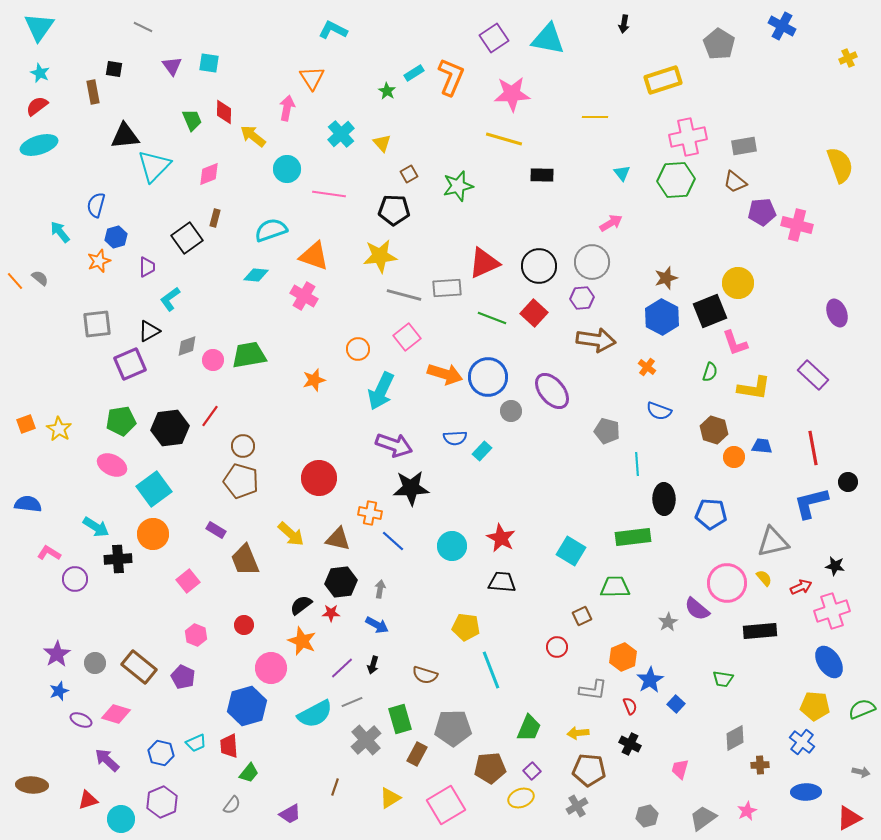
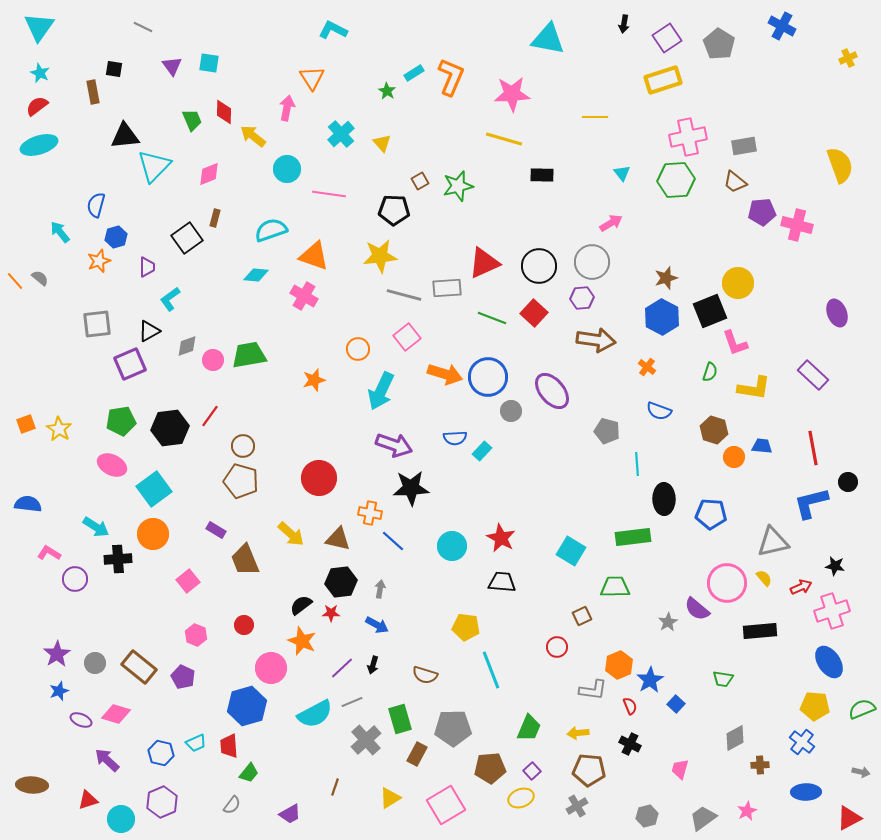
purple square at (494, 38): moved 173 px right
brown square at (409, 174): moved 11 px right, 7 px down
orange hexagon at (623, 657): moved 4 px left, 8 px down
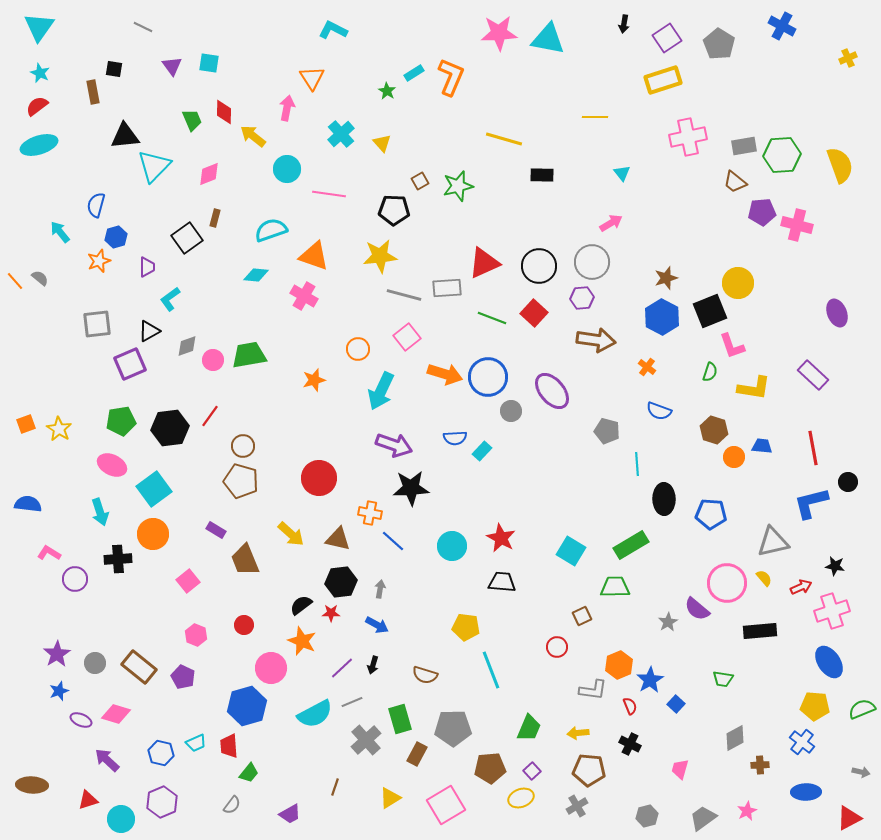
pink star at (512, 94): moved 13 px left, 61 px up
green hexagon at (676, 180): moved 106 px right, 25 px up
pink L-shape at (735, 343): moved 3 px left, 3 px down
cyan arrow at (96, 527): moved 4 px right, 15 px up; rotated 40 degrees clockwise
green rectangle at (633, 537): moved 2 px left, 8 px down; rotated 24 degrees counterclockwise
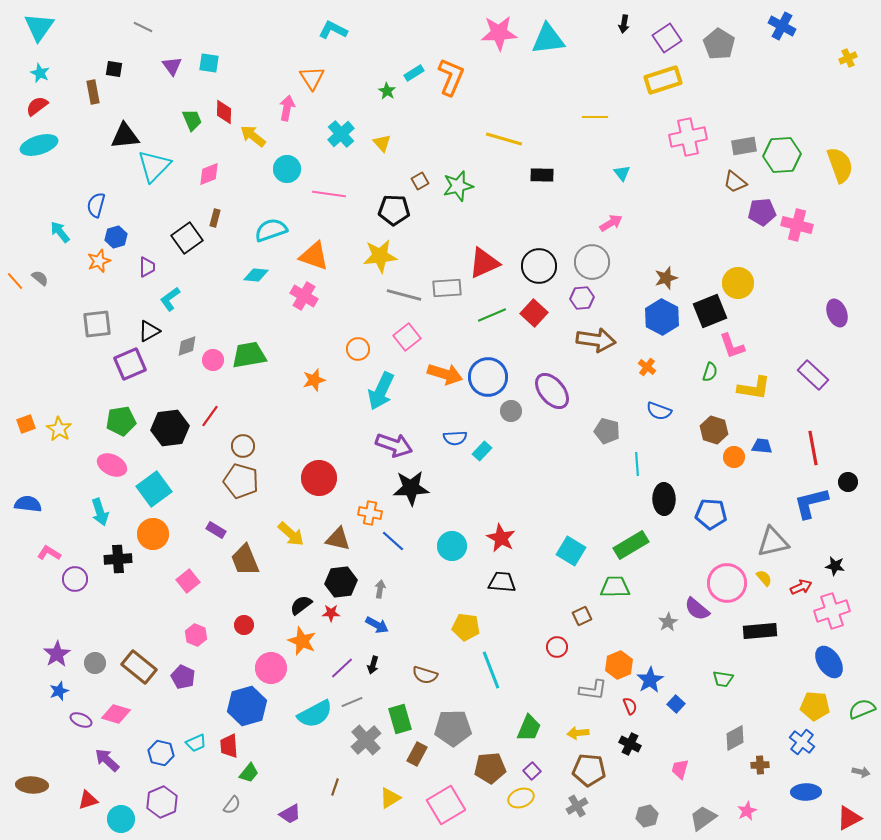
cyan triangle at (548, 39): rotated 18 degrees counterclockwise
green line at (492, 318): moved 3 px up; rotated 44 degrees counterclockwise
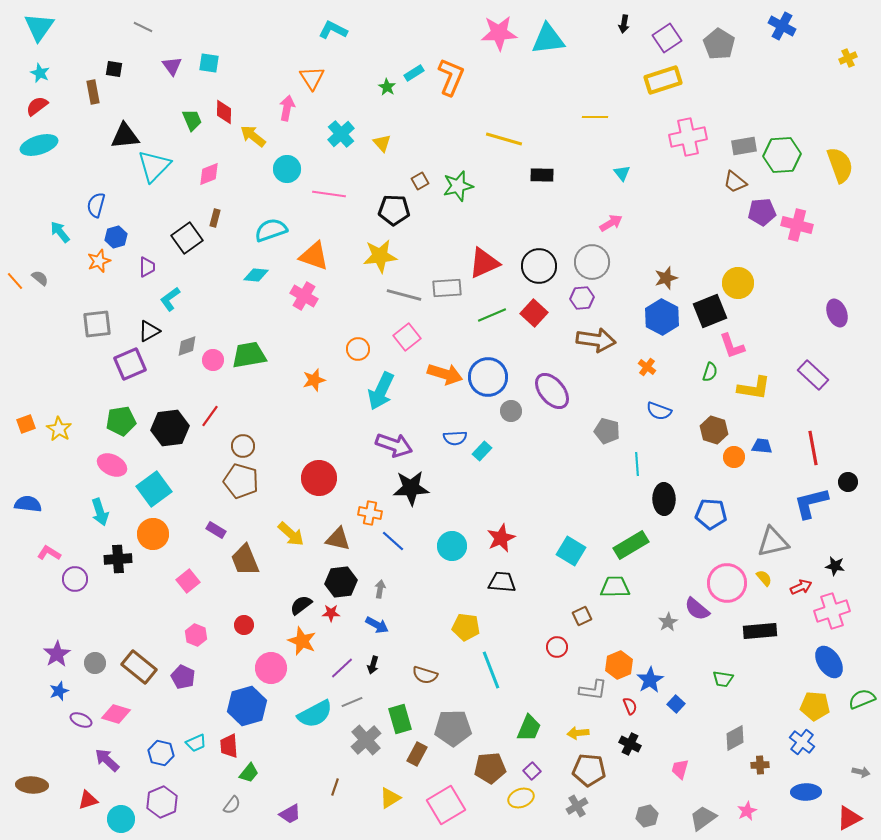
green star at (387, 91): moved 4 px up
red star at (501, 538): rotated 20 degrees clockwise
green semicircle at (862, 709): moved 10 px up
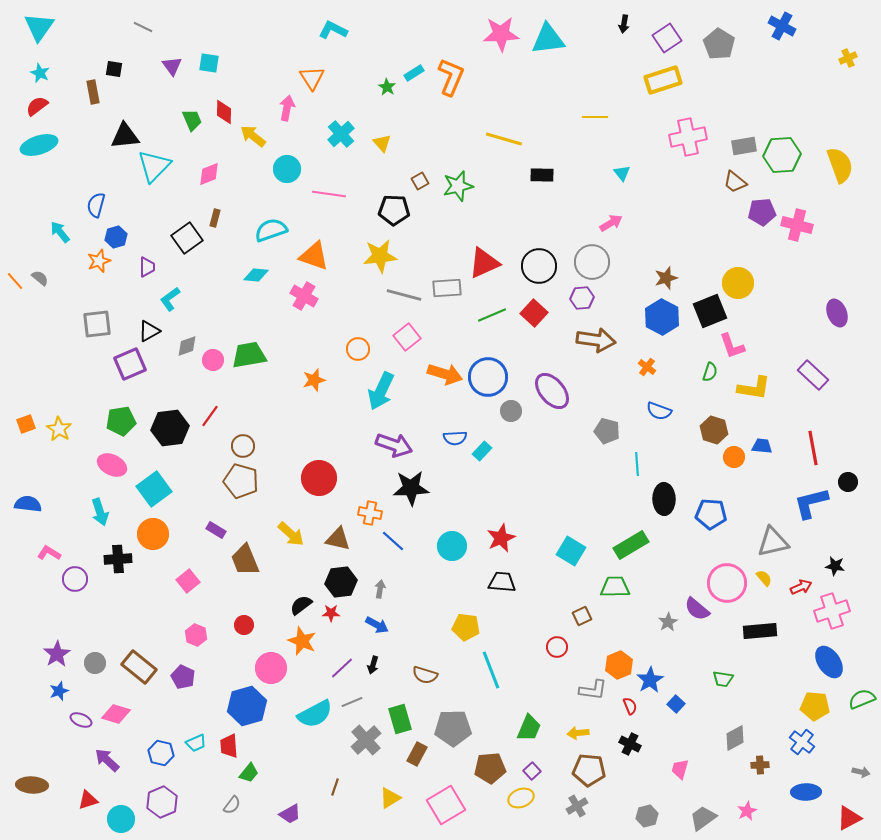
pink star at (499, 33): moved 2 px right, 1 px down
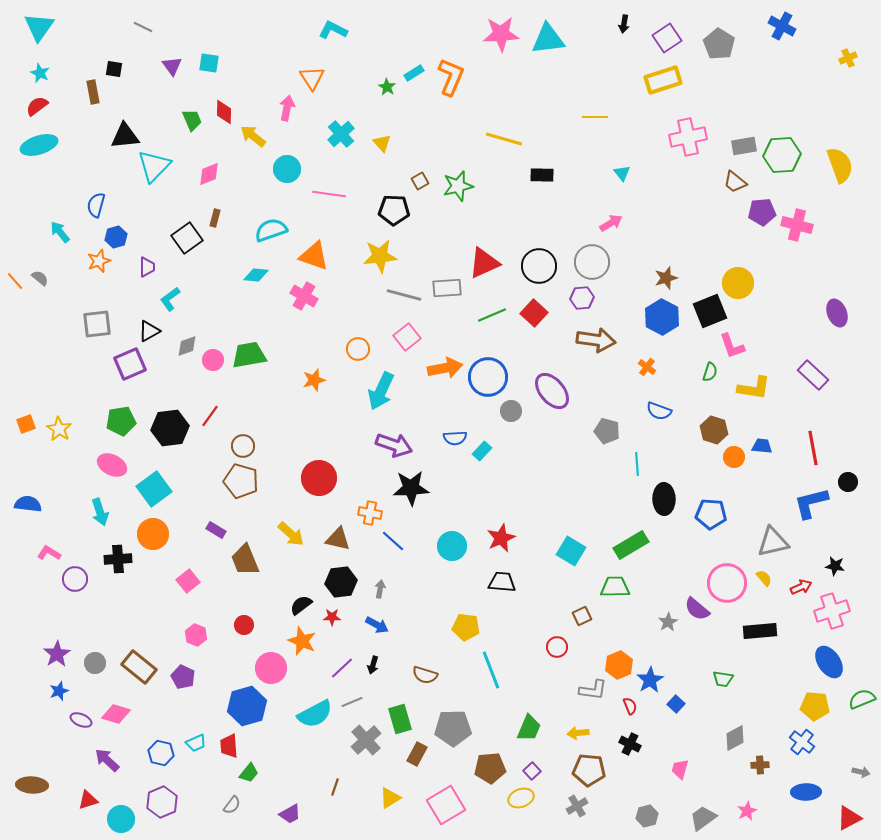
orange arrow at (445, 374): moved 6 px up; rotated 28 degrees counterclockwise
red star at (331, 613): moved 1 px right, 4 px down
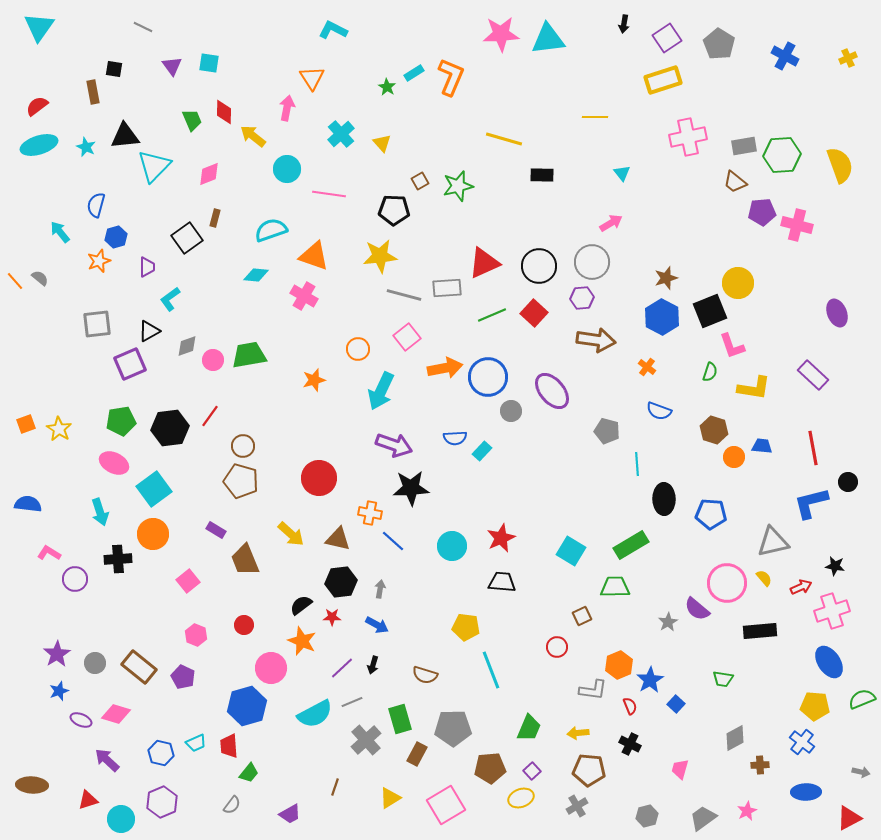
blue cross at (782, 26): moved 3 px right, 30 px down
cyan star at (40, 73): moved 46 px right, 74 px down
pink ellipse at (112, 465): moved 2 px right, 2 px up
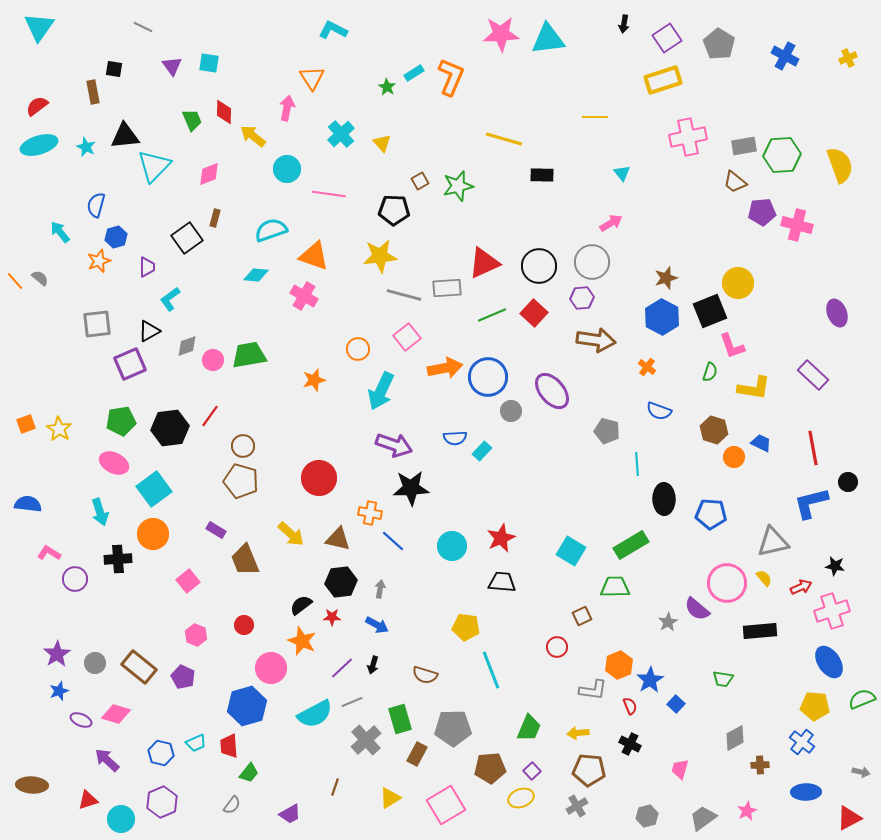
blue trapezoid at (762, 446): moved 1 px left, 3 px up; rotated 20 degrees clockwise
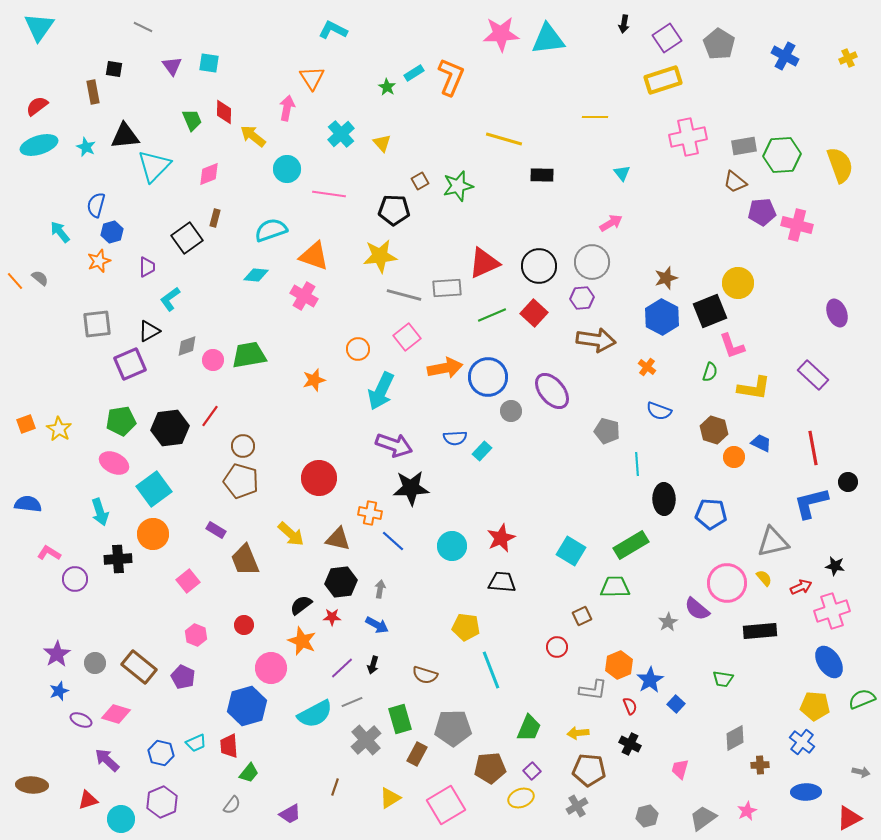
blue hexagon at (116, 237): moved 4 px left, 5 px up
